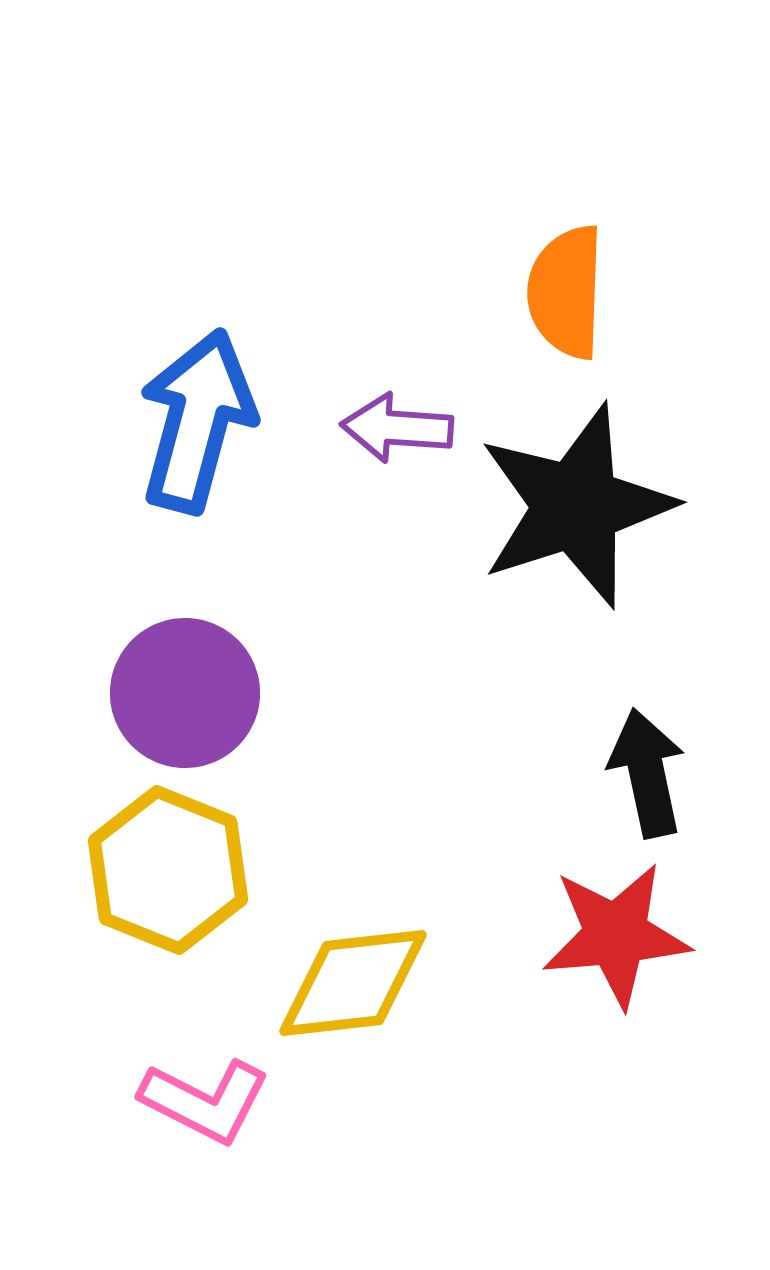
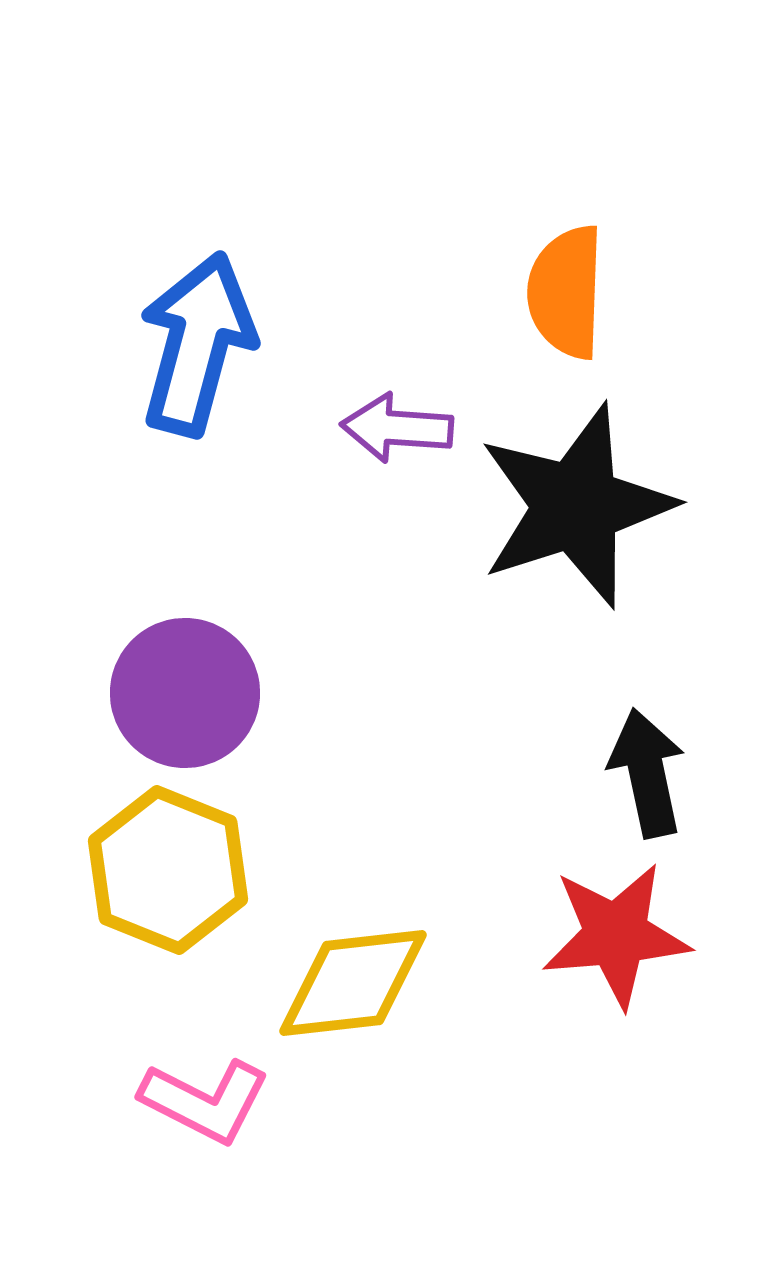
blue arrow: moved 77 px up
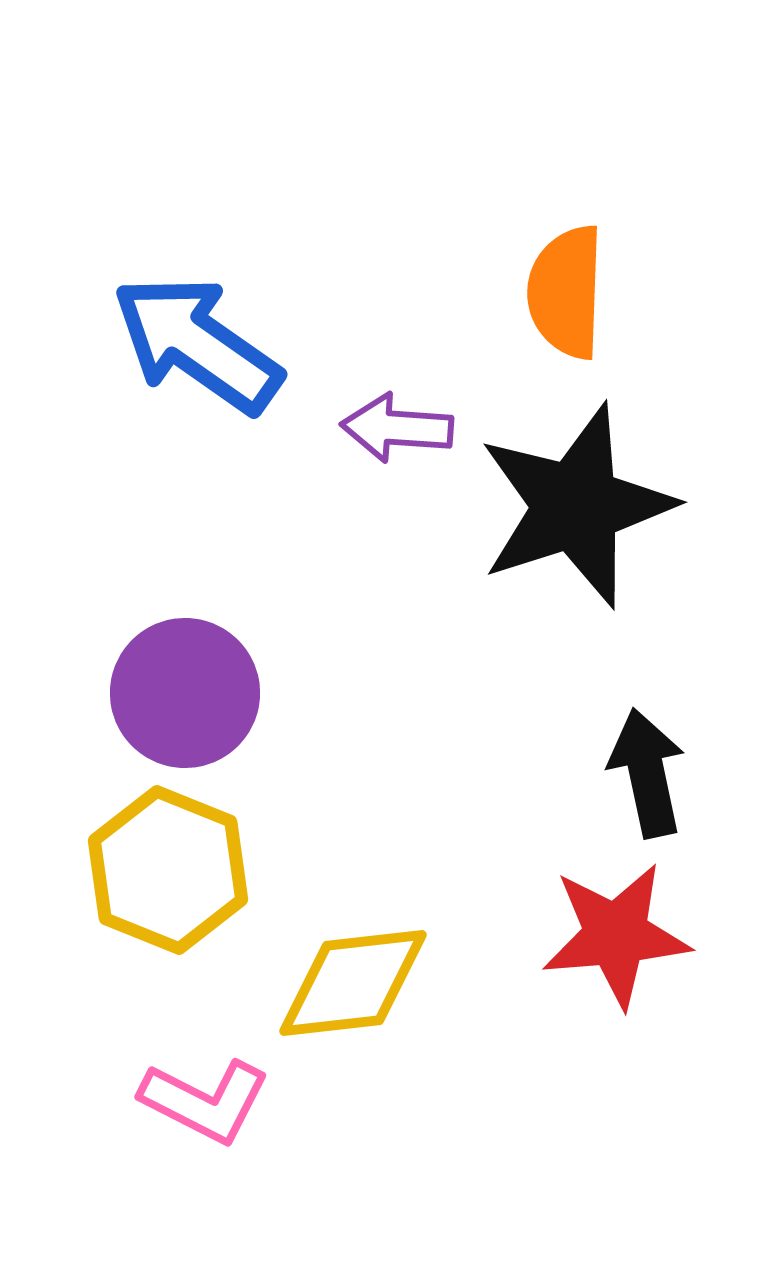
blue arrow: rotated 70 degrees counterclockwise
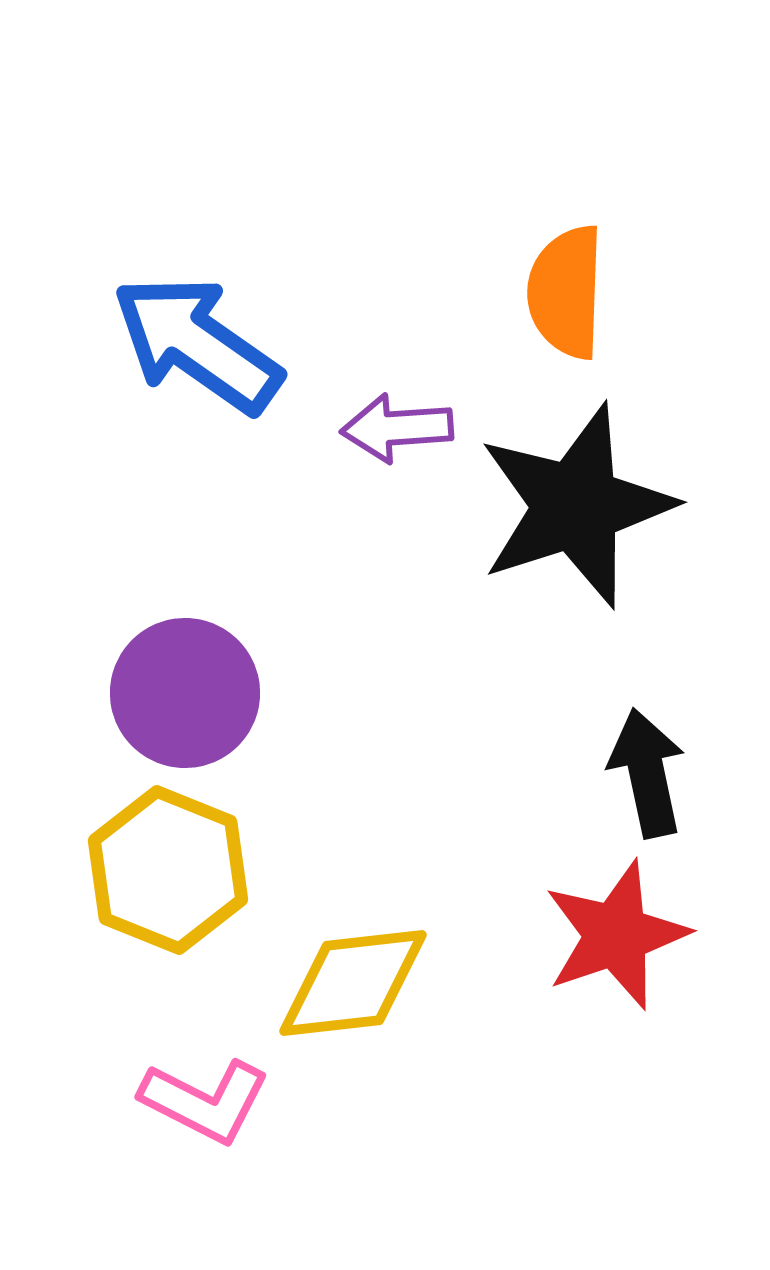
purple arrow: rotated 8 degrees counterclockwise
red star: rotated 14 degrees counterclockwise
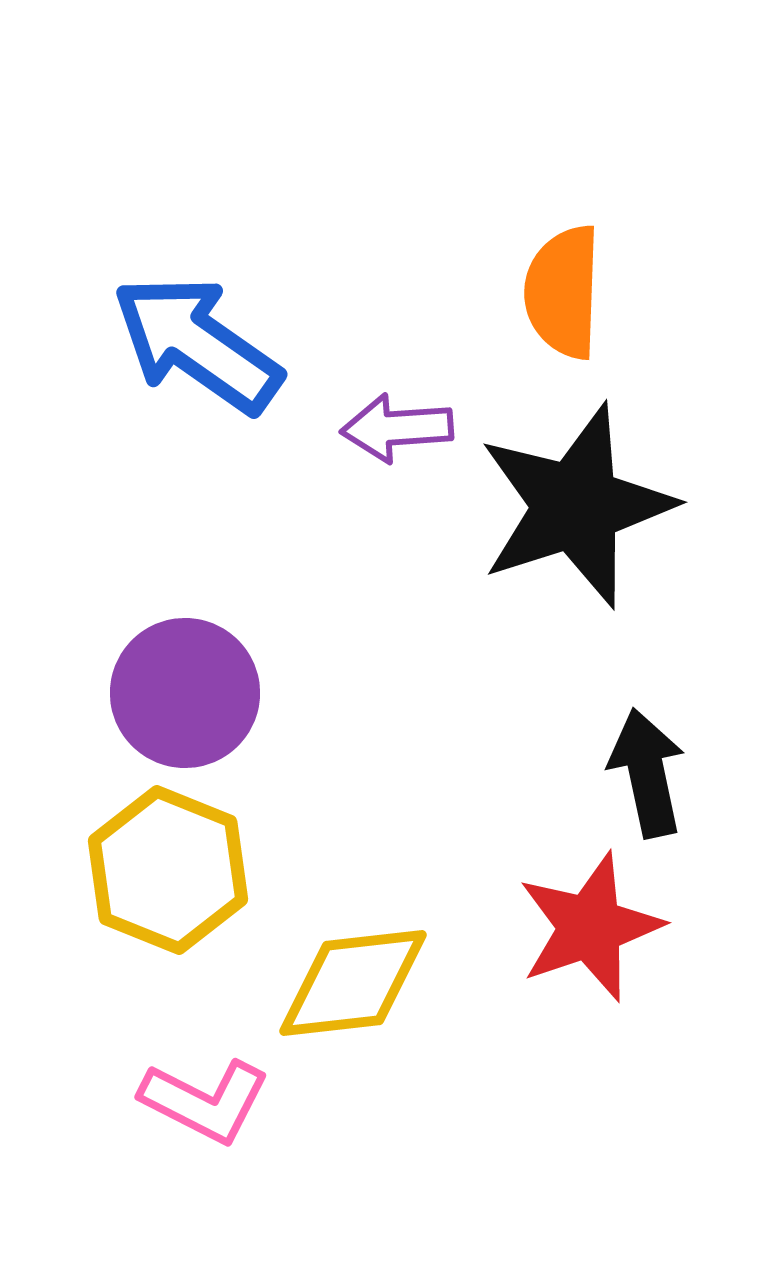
orange semicircle: moved 3 px left
red star: moved 26 px left, 8 px up
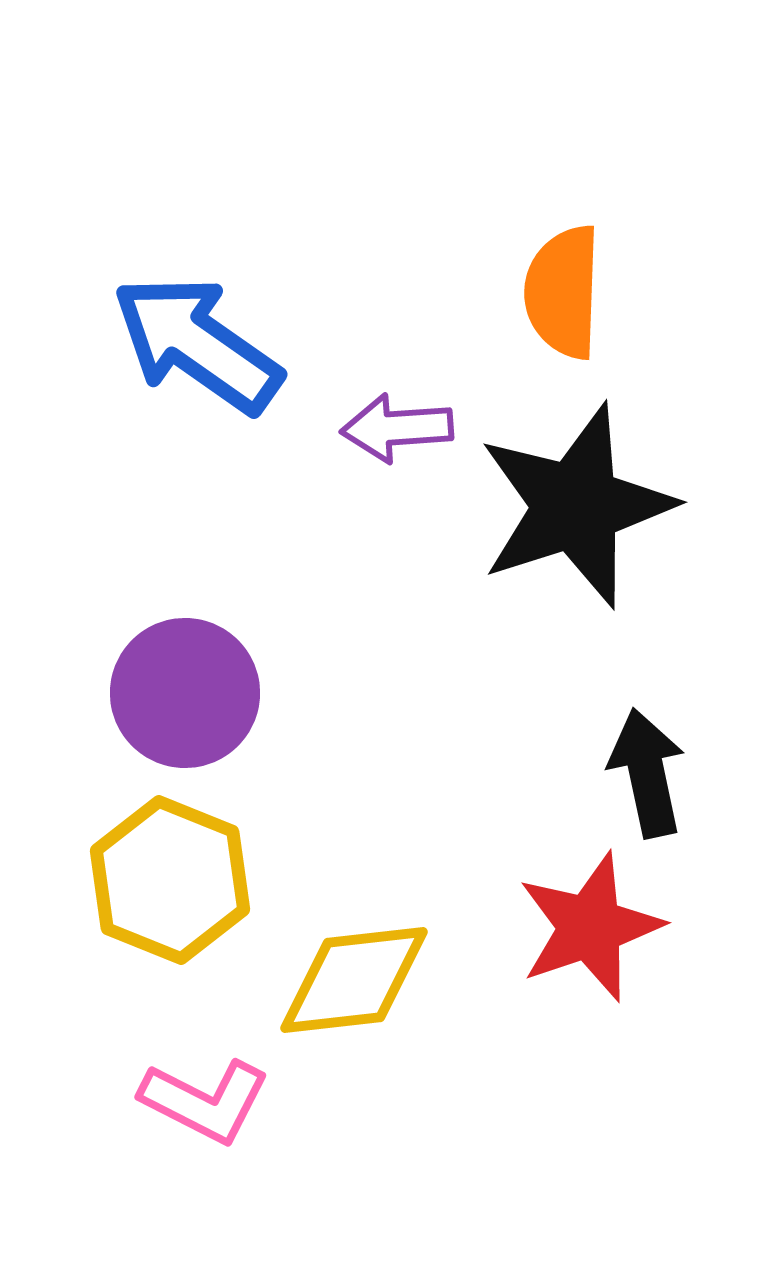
yellow hexagon: moved 2 px right, 10 px down
yellow diamond: moved 1 px right, 3 px up
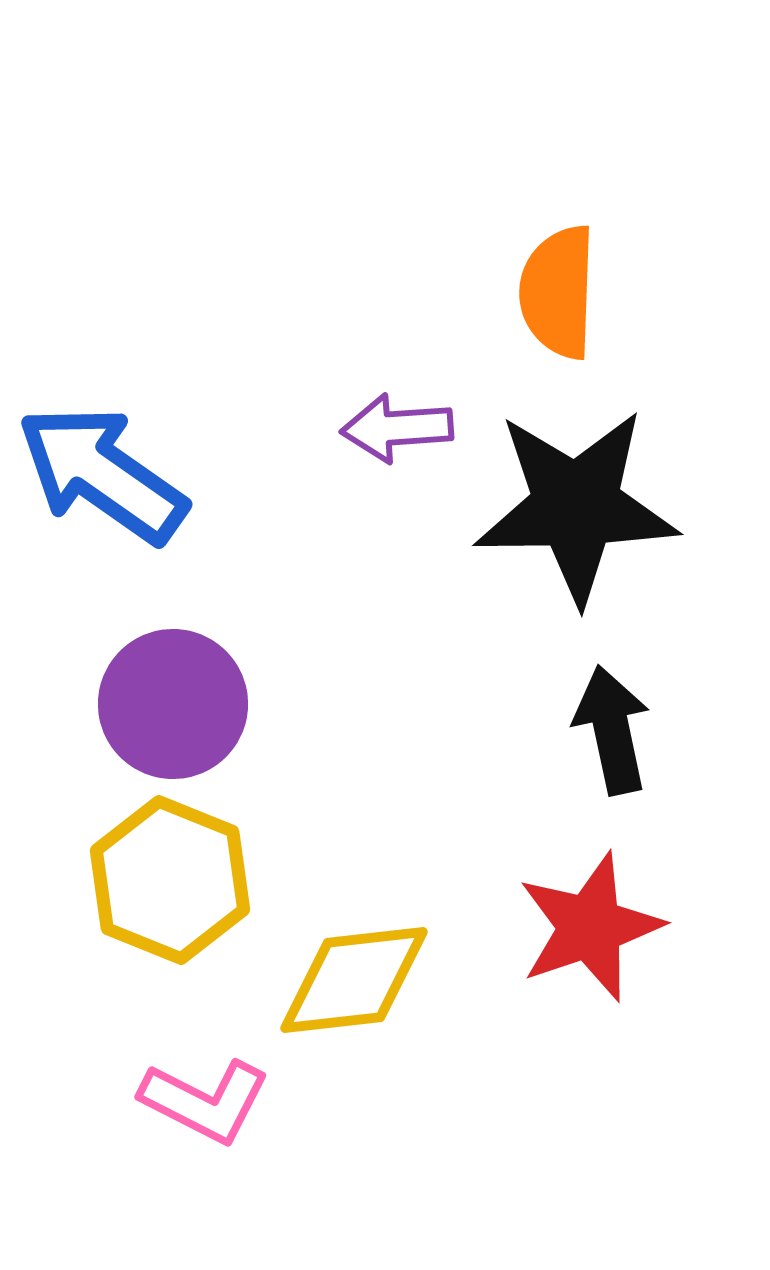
orange semicircle: moved 5 px left
blue arrow: moved 95 px left, 130 px down
black star: rotated 17 degrees clockwise
purple circle: moved 12 px left, 11 px down
black arrow: moved 35 px left, 43 px up
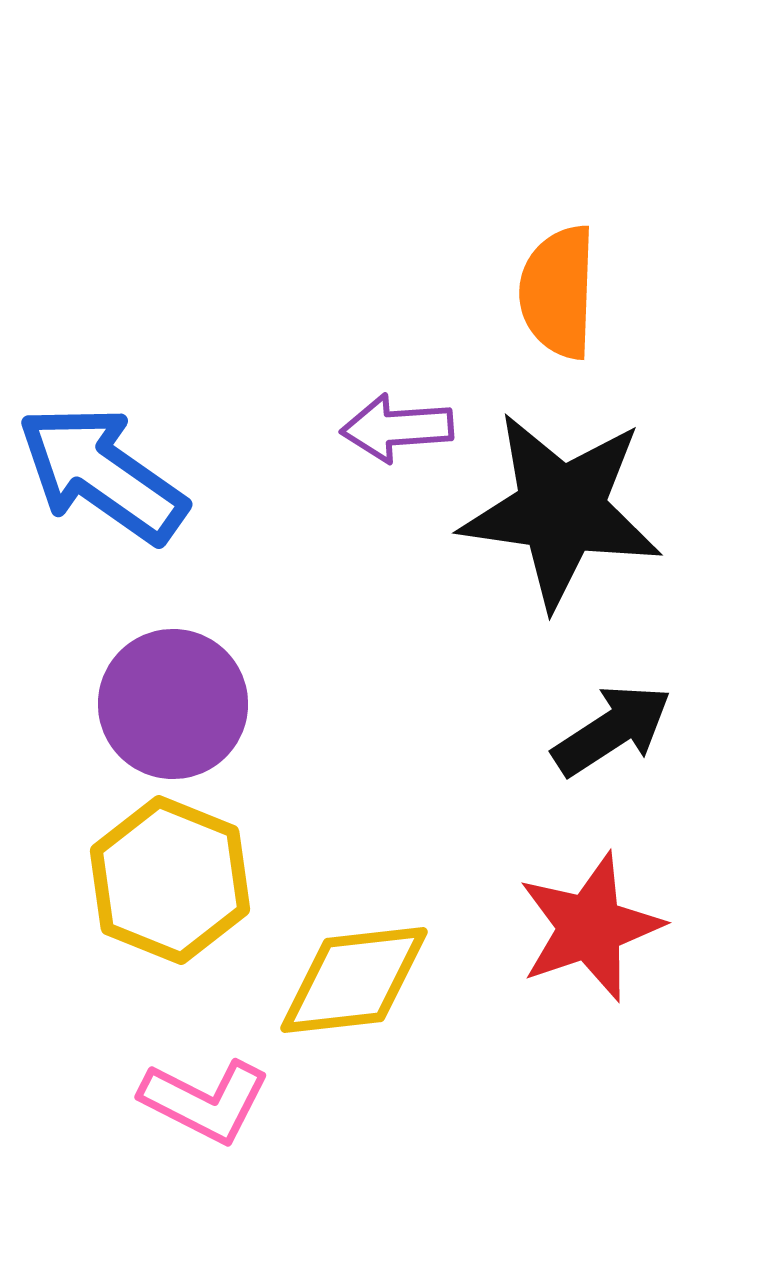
black star: moved 15 px left, 4 px down; rotated 9 degrees clockwise
black arrow: rotated 69 degrees clockwise
